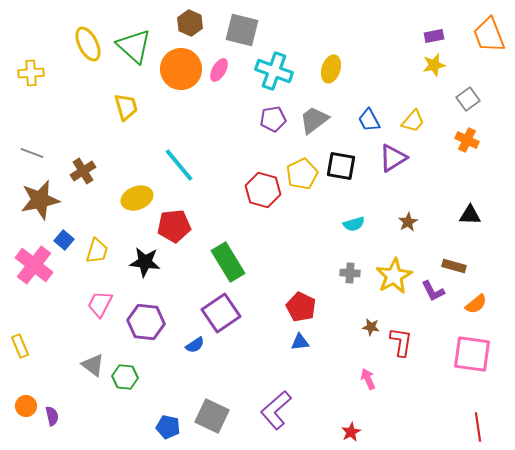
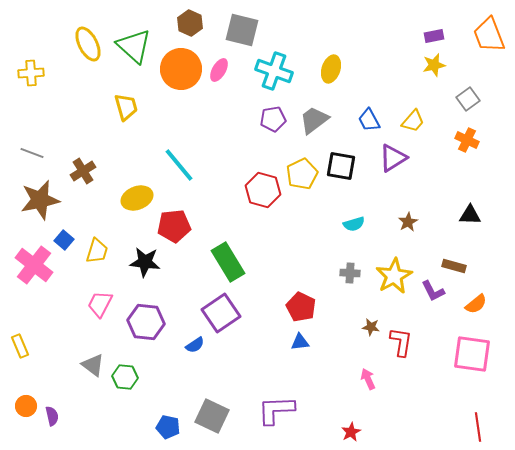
purple L-shape at (276, 410): rotated 39 degrees clockwise
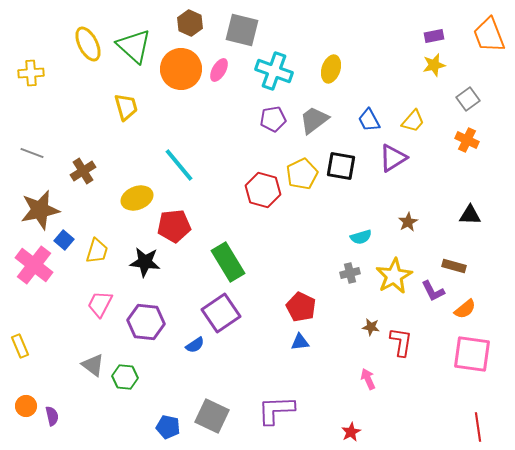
brown star at (40, 200): moved 10 px down
cyan semicircle at (354, 224): moved 7 px right, 13 px down
gray cross at (350, 273): rotated 18 degrees counterclockwise
orange semicircle at (476, 304): moved 11 px left, 5 px down
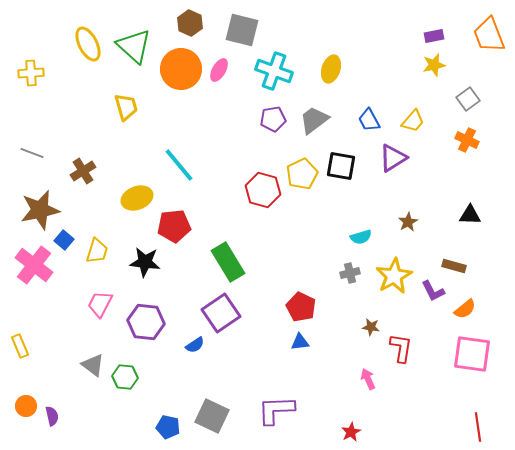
red L-shape at (401, 342): moved 6 px down
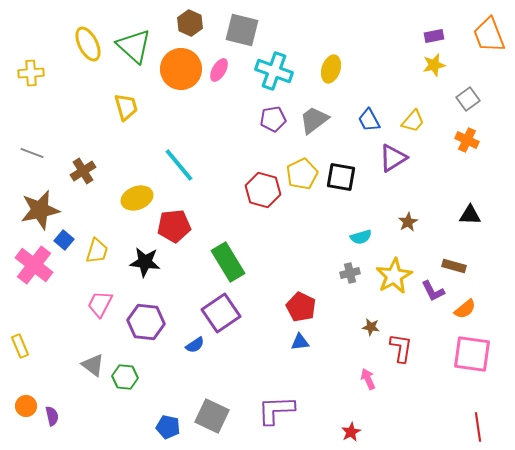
black square at (341, 166): moved 11 px down
